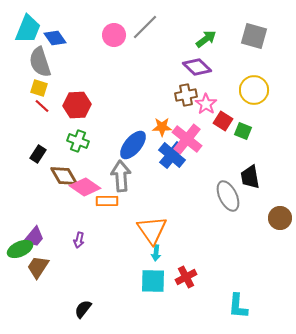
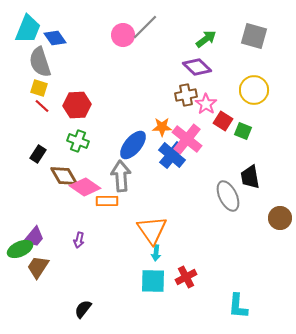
pink circle: moved 9 px right
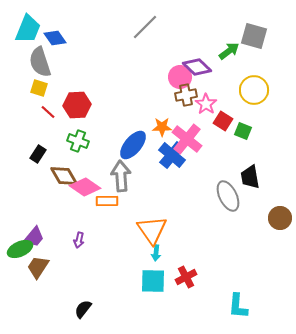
pink circle: moved 57 px right, 42 px down
green arrow: moved 23 px right, 12 px down
red line: moved 6 px right, 6 px down
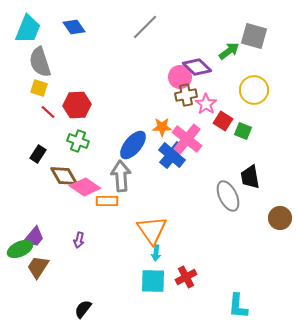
blue diamond: moved 19 px right, 11 px up
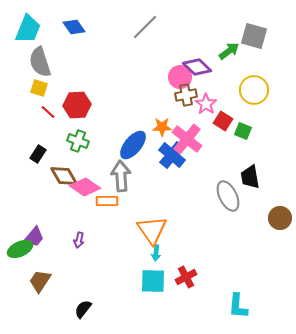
brown trapezoid: moved 2 px right, 14 px down
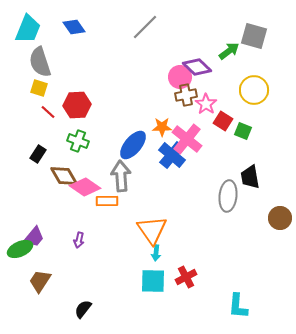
gray ellipse: rotated 32 degrees clockwise
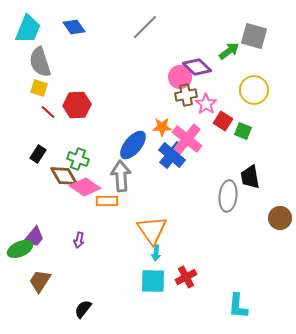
green cross: moved 18 px down
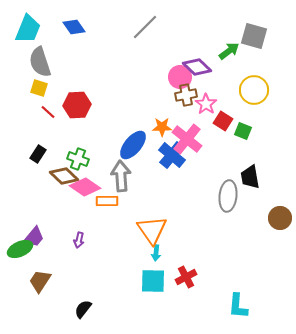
brown diamond: rotated 16 degrees counterclockwise
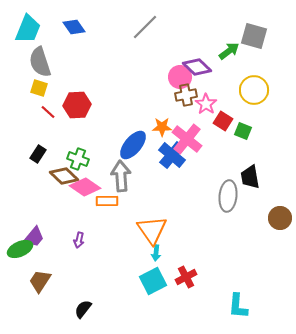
cyan square: rotated 28 degrees counterclockwise
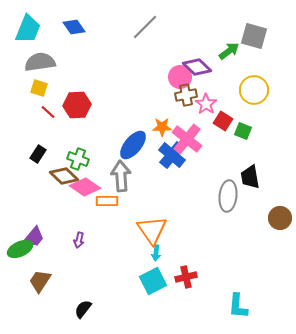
gray semicircle: rotated 100 degrees clockwise
red cross: rotated 15 degrees clockwise
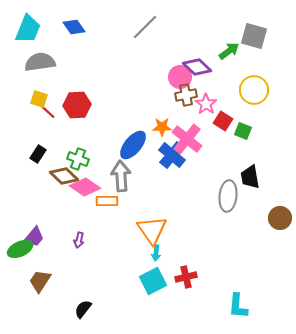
yellow square: moved 11 px down
